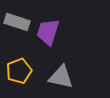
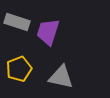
yellow pentagon: moved 2 px up
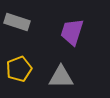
purple trapezoid: moved 24 px right
gray triangle: rotated 12 degrees counterclockwise
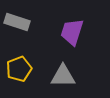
gray triangle: moved 2 px right, 1 px up
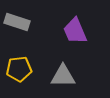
purple trapezoid: moved 3 px right, 1 px up; rotated 40 degrees counterclockwise
yellow pentagon: rotated 15 degrees clockwise
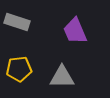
gray triangle: moved 1 px left, 1 px down
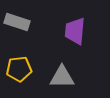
purple trapezoid: rotated 28 degrees clockwise
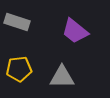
purple trapezoid: rotated 56 degrees counterclockwise
